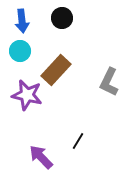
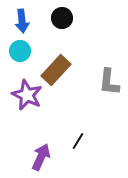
gray L-shape: rotated 20 degrees counterclockwise
purple star: rotated 12 degrees clockwise
purple arrow: rotated 68 degrees clockwise
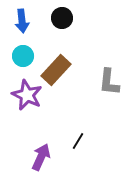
cyan circle: moved 3 px right, 5 px down
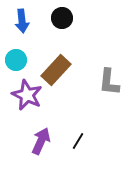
cyan circle: moved 7 px left, 4 px down
purple arrow: moved 16 px up
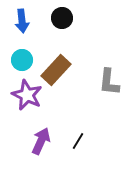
cyan circle: moved 6 px right
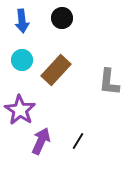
purple star: moved 7 px left, 15 px down; rotated 8 degrees clockwise
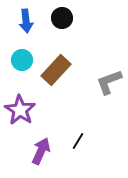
blue arrow: moved 4 px right
gray L-shape: rotated 64 degrees clockwise
purple arrow: moved 10 px down
